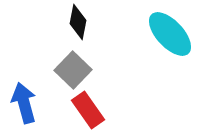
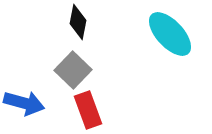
blue arrow: rotated 120 degrees clockwise
red rectangle: rotated 15 degrees clockwise
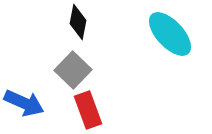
blue arrow: rotated 9 degrees clockwise
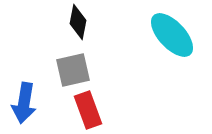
cyan ellipse: moved 2 px right, 1 px down
gray square: rotated 33 degrees clockwise
blue arrow: rotated 75 degrees clockwise
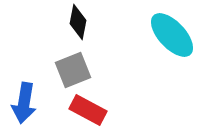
gray square: rotated 9 degrees counterclockwise
red rectangle: rotated 42 degrees counterclockwise
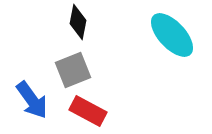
blue arrow: moved 8 px right, 3 px up; rotated 45 degrees counterclockwise
red rectangle: moved 1 px down
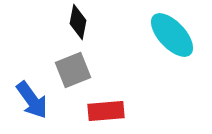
red rectangle: moved 18 px right; rotated 33 degrees counterclockwise
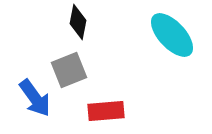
gray square: moved 4 px left
blue arrow: moved 3 px right, 2 px up
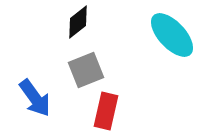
black diamond: rotated 40 degrees clockwise
gray square: moved 17 px right
red rectangle: rotated 72 degrees counterclockwise
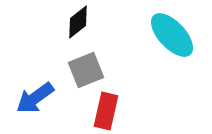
blue arrow: rotated 90 degrees clockwise
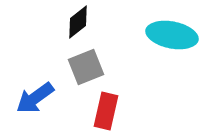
cyan ellipse: rotated 36 degrees counterclockwise
gray square: moved 3 px up
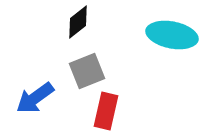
gray square: moved 1 px right, 4 px down
